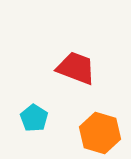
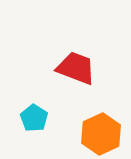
orange hexagon: moved 1 px right, 1 px down; rotated 18 degrees clockwise
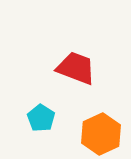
cyan pentagon: moved 7 px right
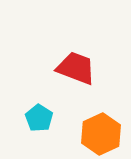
cyan pentagon: moved 2 px left
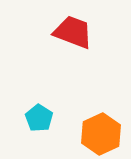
red trapezoid: moved 3 px left, 36 px up
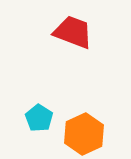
orange hexagon: moved 17 px left
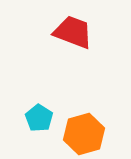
orange hexagon: rotated 9 degrees clockwise
